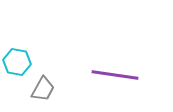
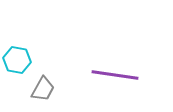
cyan hexagon: moved 2 px up
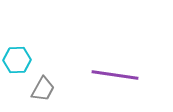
cyan hexagon: rotated 12 degrees counterclockwise
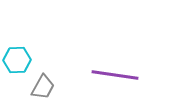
gray trapezoid: moved 2 px up
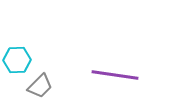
gray trapezoid: moved 3 px left, 1 px up; rotated 16 degrees clockwise
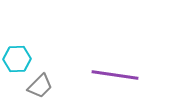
cyan hexagon: moved 1 px up
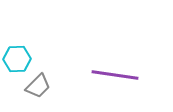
gray trapezoid: moved 2 px left
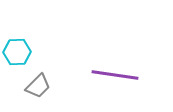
cyan hexagon: moved 7 px up
